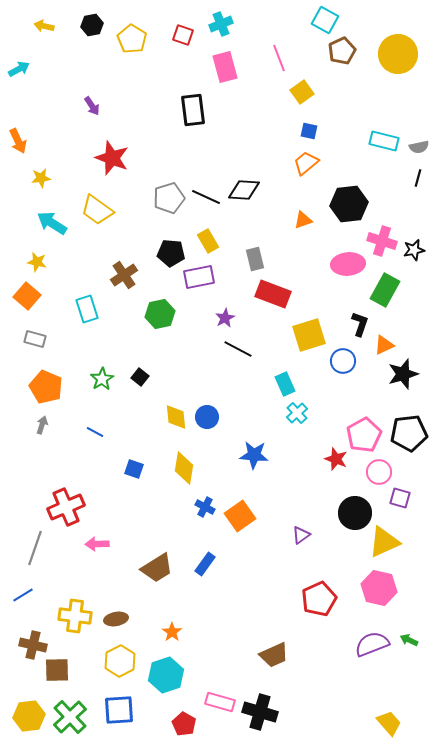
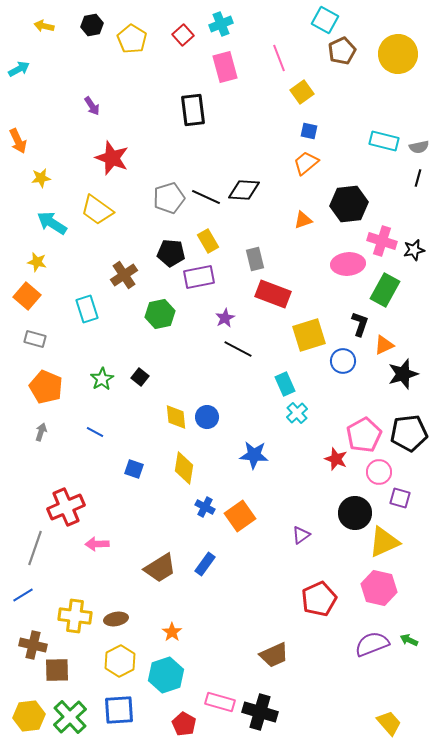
red square at (183, 35): rotated 30 degrees clockwise
gray arrow at (42, 425): moved 1 px left, 7 px down
brown trapezoid at (157, 568): moved 3 px right
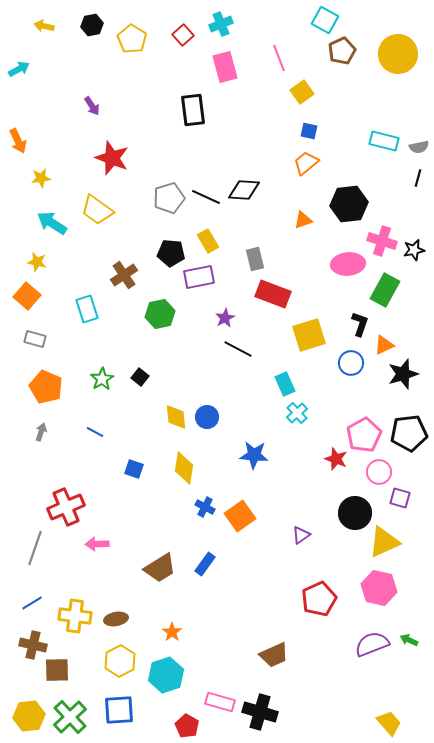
blue circle at (343, 361): moved 8 px right, 2 px down
blue line at (23, 595): moved 9 px right, 8 px down
red pentagon at (184, 724): moved 3 px right, 2 px down
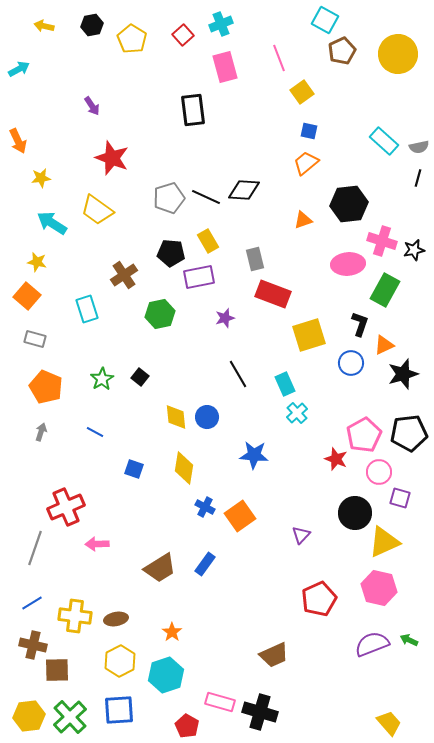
cyan rectangle at (384, 141): rotated 28 degrees clockwise
purple star at (225, 318): rotated 12 degrees clockwise
black line at (238, 349): moved 25 px down; rotated 32 degrees clockwise
purple triangle at (301, 535): rotated 12 degrees counterclockwise
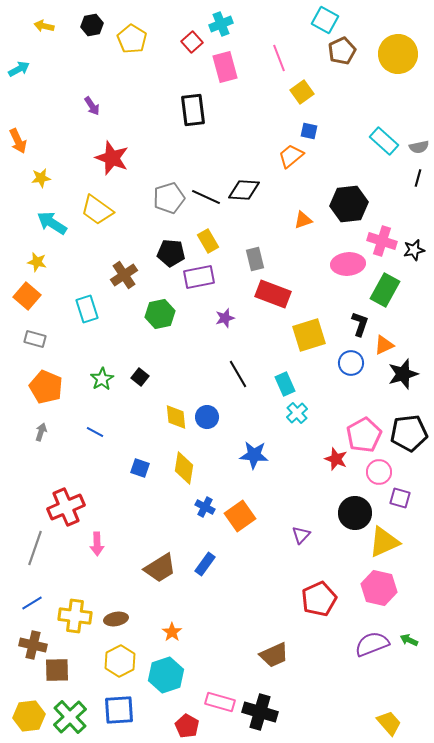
red square at (183, 35): moved 9 px right, 7 px down
orange trapezoid at (306, 163): moved 15 px left, 7 px up
blue square at (134, 469): moved 6 px right, 1 px up
pink arrow at (97, 544): rotated 90 degrees counterclockwise
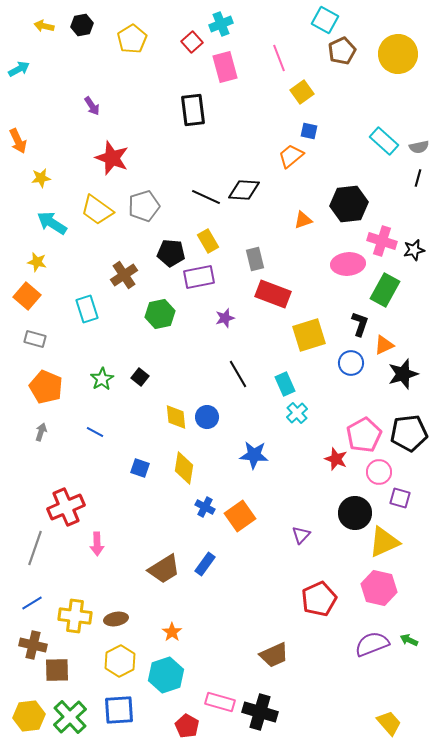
black hexagon at (92, 25): moved 10 px left
yellow pentagon at (132, 39): rotated 8 degrees clockwise
gray pentagon at (169, 198): moved 25 px left, 8 px down
brown trapezoid at (160, 568): moved 4 px right, 1 px down
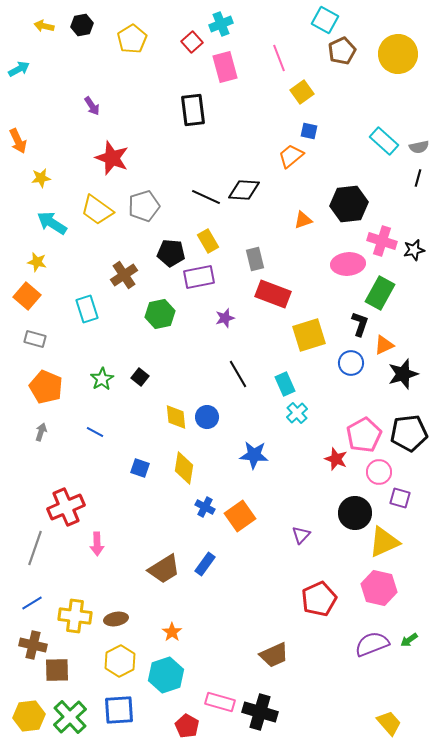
green rectangle at (385, 290): moved 5 px left, 3 px down
green arrow at (409, 640): rotated 60 degrees counterclockwise
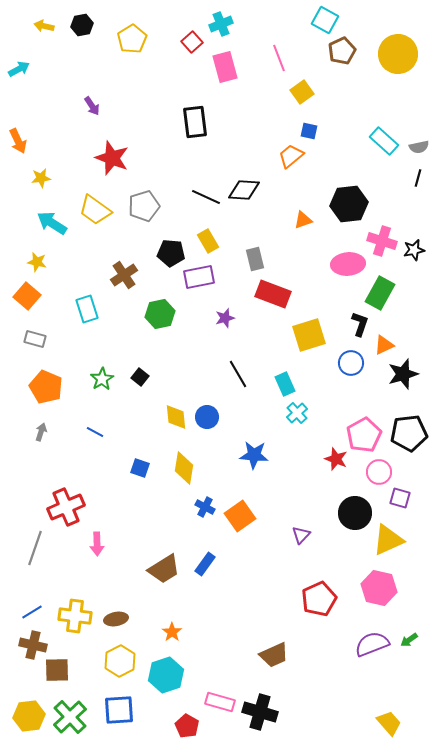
black rectangle at (193, 110): moved 2 px right, 12 px down
yellow trapezoid at (97, 210): moved 2 px left
yellow triangle at (384, 542): moved 4 px right, 2 px up
blue line at (32, 603): moved 9 px down
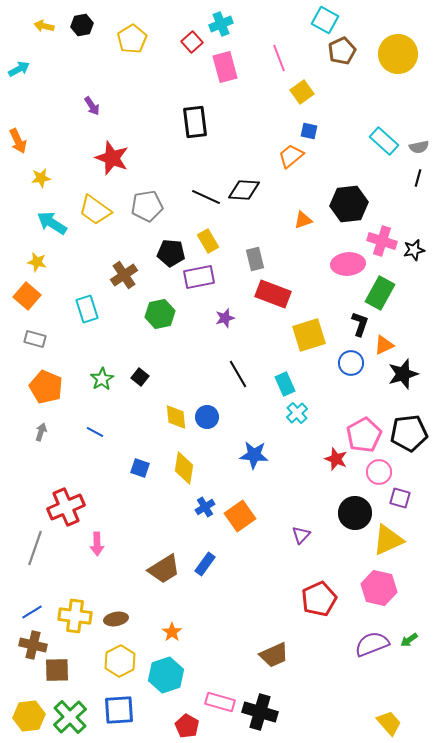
gray pentagon at (144, 206): moved 3 px right; rotated 8 degrees clockwise
blue cross at (205, 507): rotated 30 degrees clockwise
